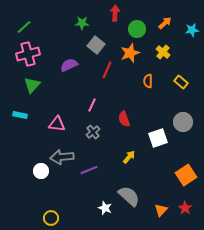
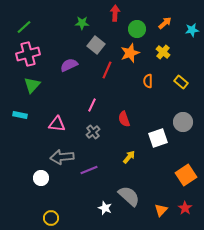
white circle: moved 7 px down
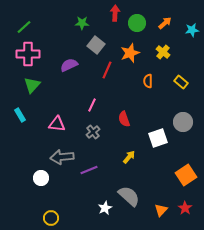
green circle: moved 6 px up
pink cross: rotated 15 degrees clockwise
cyan rectangle: rotated 48 degrees clockwise
white star: rotated 24 degrees clockwise
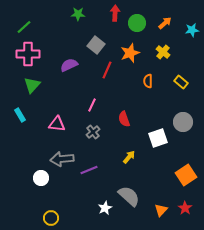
green star: moved 4 px left, 9 px up
gray arrow: moved 2 px down
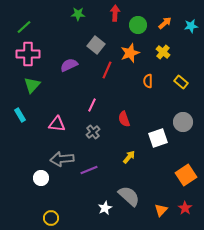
green circle: moved 1 px right, 2 px down
cyan star: moved 1 px left, 4 px up
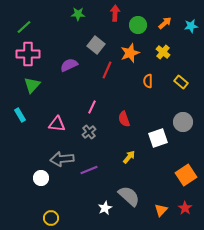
pink line: moved 2 px down
gray cross: moved 4 px left
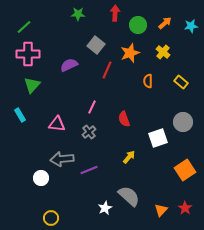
orange square: moved 1 px left, 5 px up
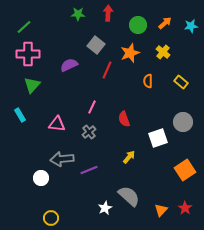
red arrow: moved 7 px left
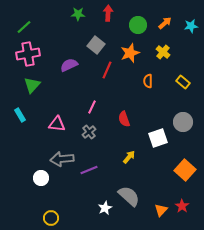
pink cross: rotated 10 degrees counterclockwise
yellow rectangle: moved 2 px right
orange square: rotated 15 degrees counterclockwise
red star: moved 3 px left, 2 px up
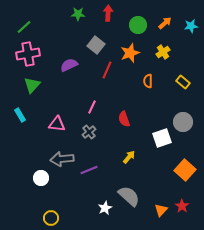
yellow cross: rotated 16 degrees clockwise
white square: moved 4 px right
